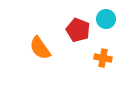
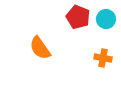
red pentagon: moved 13 px up
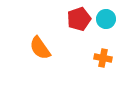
red pentagon: moved 1 px right, 2 px down; rotated 30 degrees clockwise
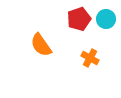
orange semicircle: moved 1 px right, 3 px up
orange cross: moved 13 px left; rotated 18 degrees clockwise
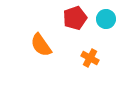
red pentagon: moved 4 px left, 1 px up
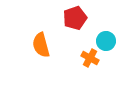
cyan circle: moved 22 px down
orange semicircle: rotated 20 degrees clockwise
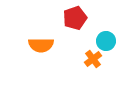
orange semicircle: rotated 75 degrees counterclockwise
orange cross: moved 3 px right, 1 px down; rotated 24 degrees clockwise
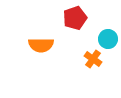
cyan circle: moved 2 px right, 2 px up
orange cross: rotated 18 degrees counterclockwise
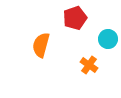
orange semicircle: rotated 105 degrees clockwise
orange cross: moved 4 px left, 6 px down
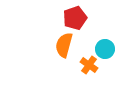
cyan circle: moved 3 px left, 10 px down
orange semicircle: moved 23 px right
